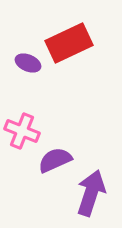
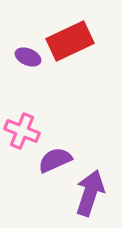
red rectangle: moved 1 px right, 2 px up
purple ellipse: moved 6 px up
purple arrow: moved 1 px left
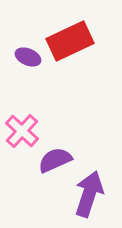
pink cross: rotated 20 degrees clockwise
purple arrow: moved 1 px left, 1 px down
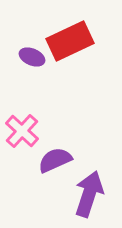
purple ellipse: moved 4 px right
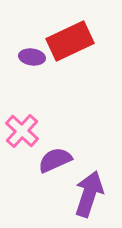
purple ellipse: rotated 15 degrees counterclockwise
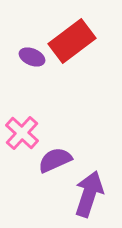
red rectangle: moved 2 px right; rotated 12 degrees counterclockwise
purple ellipse: rotated 15 degrees clockwise
pink cross: moved 2 px down
